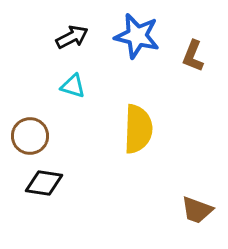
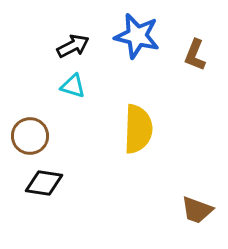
black arrow: moved 1 px right, 9 px down
brown L-shape: moved 2 px right, 1 px up
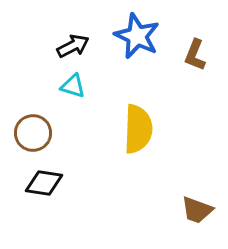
blue star: rotated 12 degrees clockwise
brown circle: moved 3 px right, 3 px up
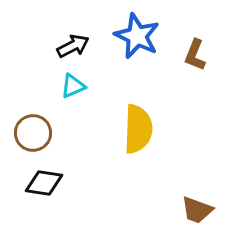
cyan triangle: rotated 40 degrees counterclockwise
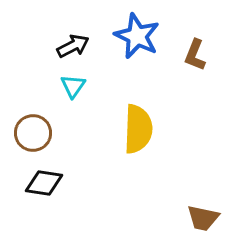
cyan triangle: rotated 32 degrees counterclockwise
brown trapezoid: moved 6 px right, 8 px down; rotated 8 degrees counterclockwise
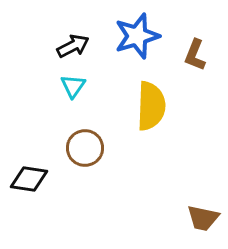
blue star: rotated 30 degrees clockwise
yellow semicircle: moved 13 px right, 23 px up
brown circle: moved 52 px right, 15 px down
black diamond: moved 15 px left, 4 px up
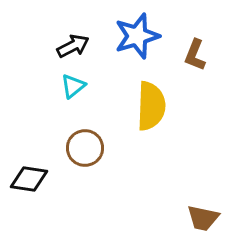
cyan triangle: rotated 16 degrees clockwise
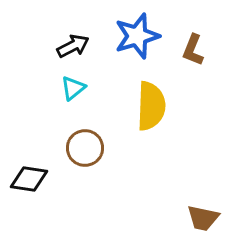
brown L-shape: moved 2 px left, 5 px up
cyan triangle: moved 2 px down
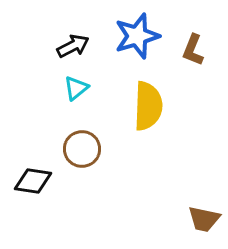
cyan triangle: moved 3 px right
yellow semicircle: moved 3 px left
brown circle: moved 3 px left, 1 px down
black diamond: moved 4 px right, 2 px down
brown trapezoid: moved 1 px right, 1 px down
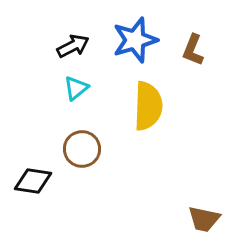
blue star: moved 2 px left, 4 px down
